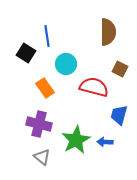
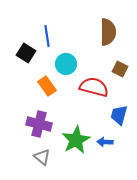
orange rectangle: moved 2 px right, 2 px up
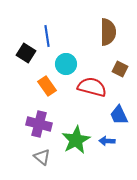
red semicircle: moved 2 px left
blue trapezoid: rotated 40 degrees counterclockwise
blue arrow: moved 2 px right, 1 px up
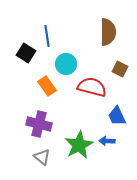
blue trapezoid: moved 2 px left, 1 px down
green star: moved 3 px right, 5 px down
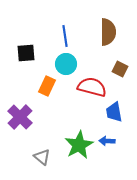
blue line: moved 18 px right
black square: rotated 36 degrees counterclockwise
orange rectangle: rotated 60 degrees clockwise
blue trapezoid: moved 3 px left, 4 px up; rotated 15 degrees clockwise
purple cross: moved 19 px left, 7 px up; rotated 30 degrees clockwise
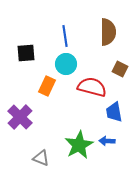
gray triangle: moved 1 px left, 1 px down; rotated 18 degrees counterclockwise
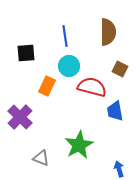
cyan circle: moved 3 px right, 2 px down
blue trapezoid: moved 1 px right, 1 px up
blue arrow: moved 12 px right, 28 px down; rotated 70 degrees clockwise
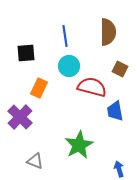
orange rectangle: moved 8 px left, 2 px down
gray triangle: moved 6 px left, 3 px down
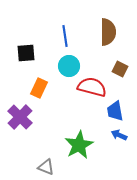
gray triangle: moved 11 px right, 6 px down
blue arrow: moved 34 px up; rotated 49 degrees counterclockwise
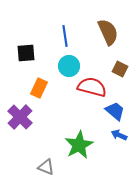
brown semicircle: rotated 24 degrees counterclockwise
blue trapezoid: rotated 140 degrees clockwise
